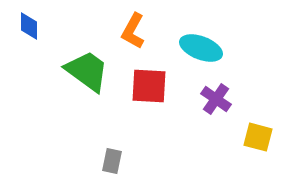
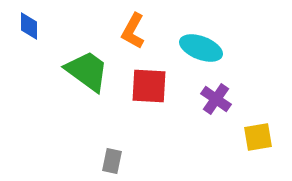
yellow square: rotated 24 degrees counterclockwise
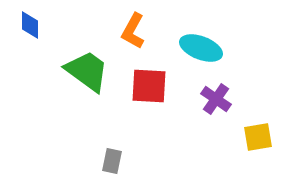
blue diamond: moved 1 px right, 1 px up
